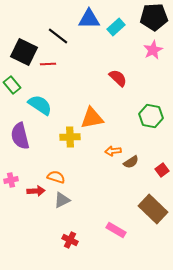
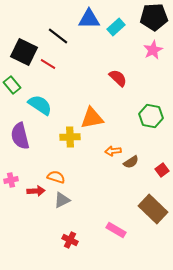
red line: rotated 35 degrees clockwise
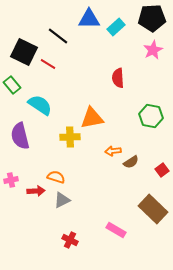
black pentagon: moved 2 px left, 1 px down
red semicircle: rotated 138 degrees counterclockwise
